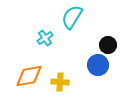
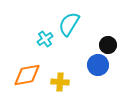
cyan semicircle: moved 3 px left, 7 px down
cyan cross: moved 1 px down
orange diamond: moved 2 px left, 1 px up
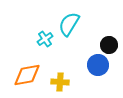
black circle: moved 1 px right
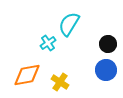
cyan cross: moved 3 px right, 4 px down
black circle: moved 1 px left, 1 px up
blue circle: moved 8 px right, 5 px down
yellow cross: rotated 30 degrees clockwise
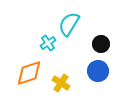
black circle: moved 7 px left
blue circle: moved 8 px left, 1 px down
orange diamond: moved 2 px right, 2 px up; rotated 8 degrees counterclockwise
yellow cross: moved 1 px right, 1 px down
